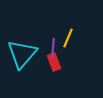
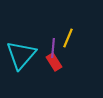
cyan triangle: moved 1 px left, 1 px down
red rectangle: rotated 12 degrees counterclockwise
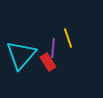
yellow line: rotated 42 degrees counterclockwise
red rectangle: moved 6 px left
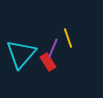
purple line: rotated 18 degrees clockwise
cyan triangle: moved 1 px up
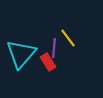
yellow line: rotated 18 degrees counterclockwise
purple line: moved 1 px right; rotated 18 degrees counterclockwise
